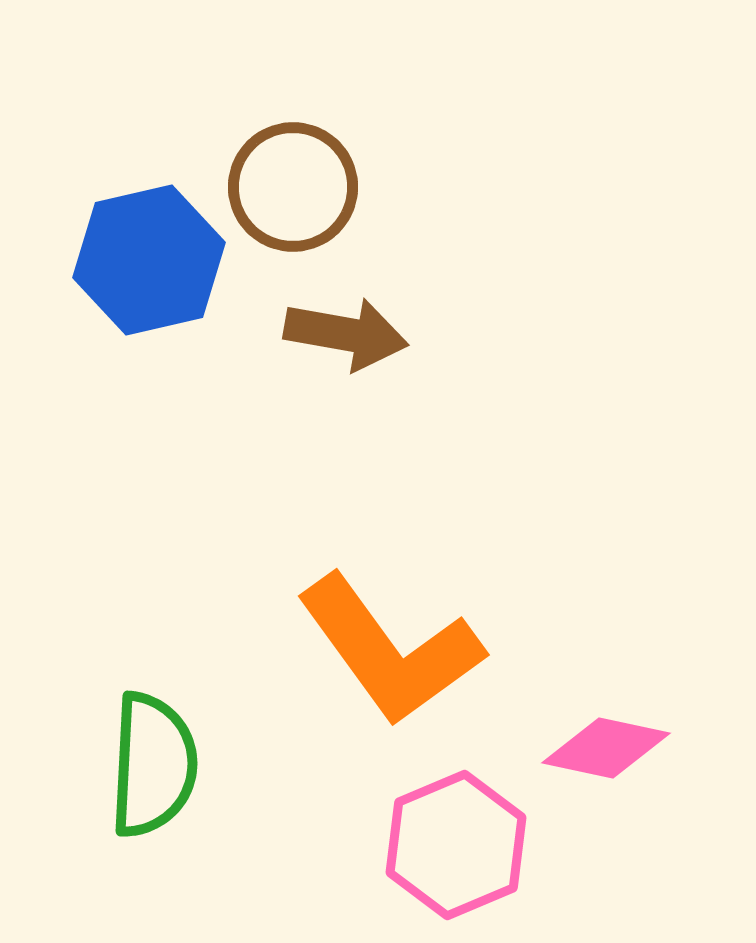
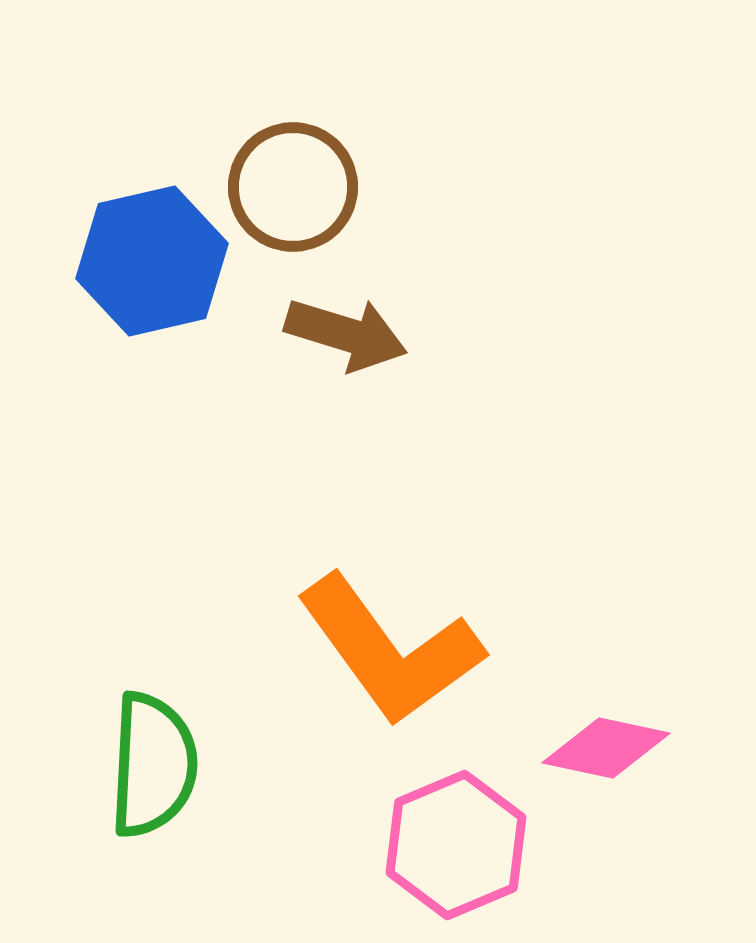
blue hexagon: moved 3 px right, 1 px down
brown arrow: rotated 7 degrees clockwise
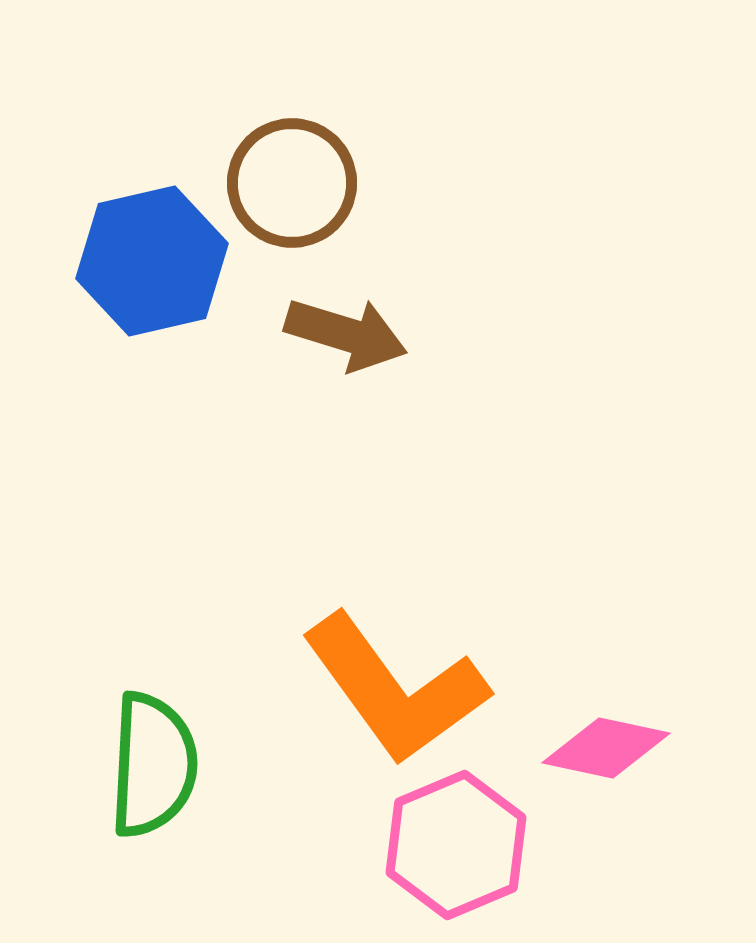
brown circle: moved 1 px left, 4 px up
orange L-shape: moved 5 px right, 39 px down
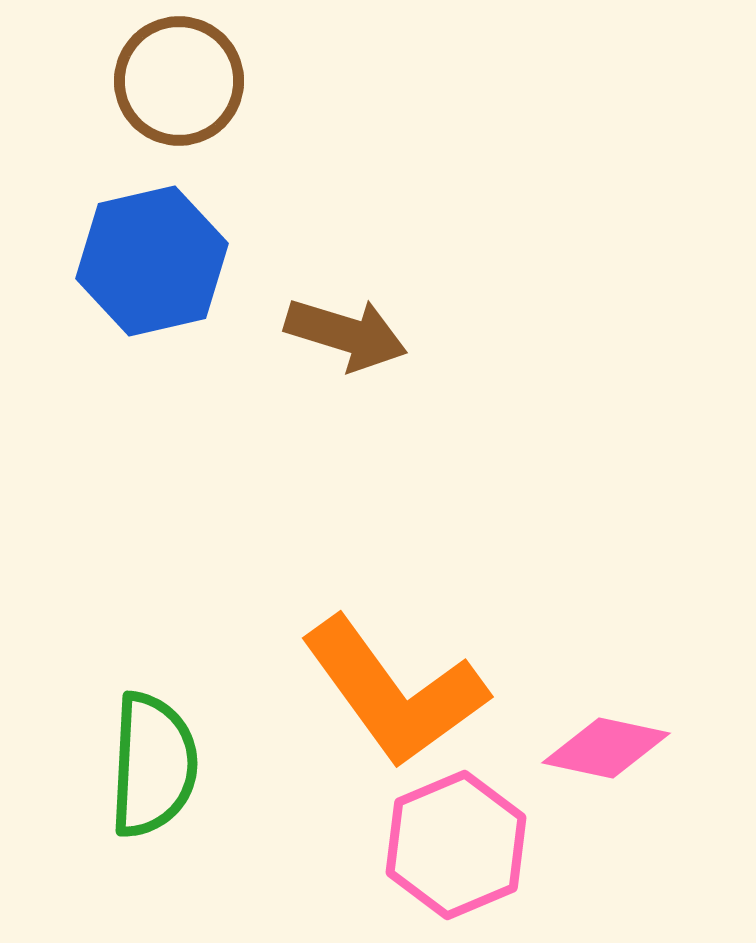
brown circle: moved 113 px left, 102 px up
orange L-shape: moved 1 px left, 3 px down
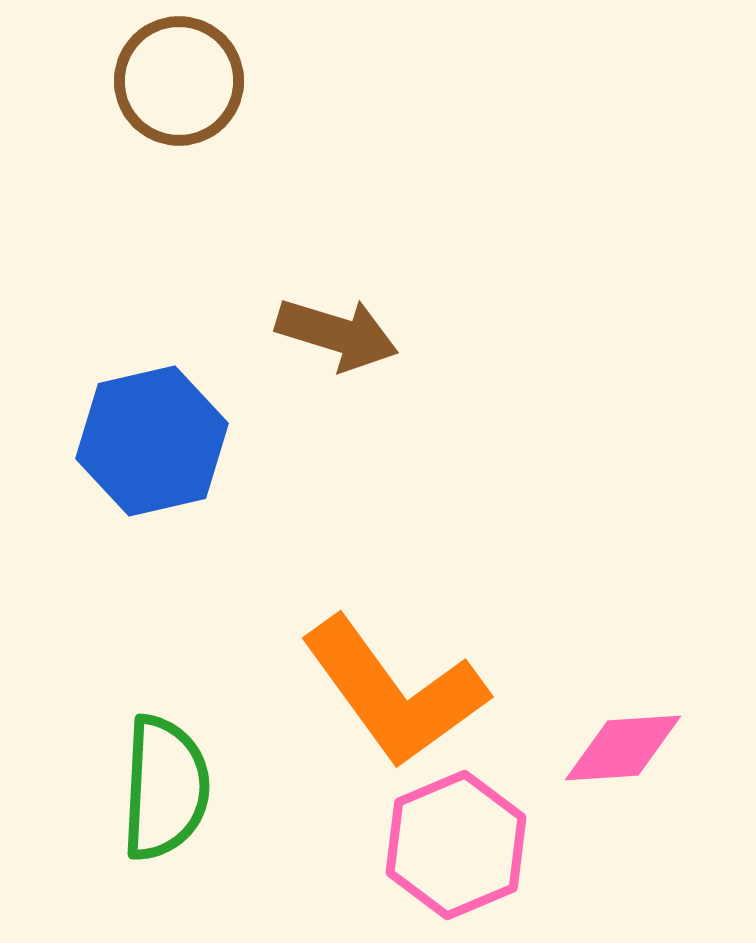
blue hexagon: moved 180 px down
brown arrow: moved 9 px left
pink diamond: moved 17 px right; rotated 16 degrees counterclockwise
green semicircle: moved 12 px right, 23 px down
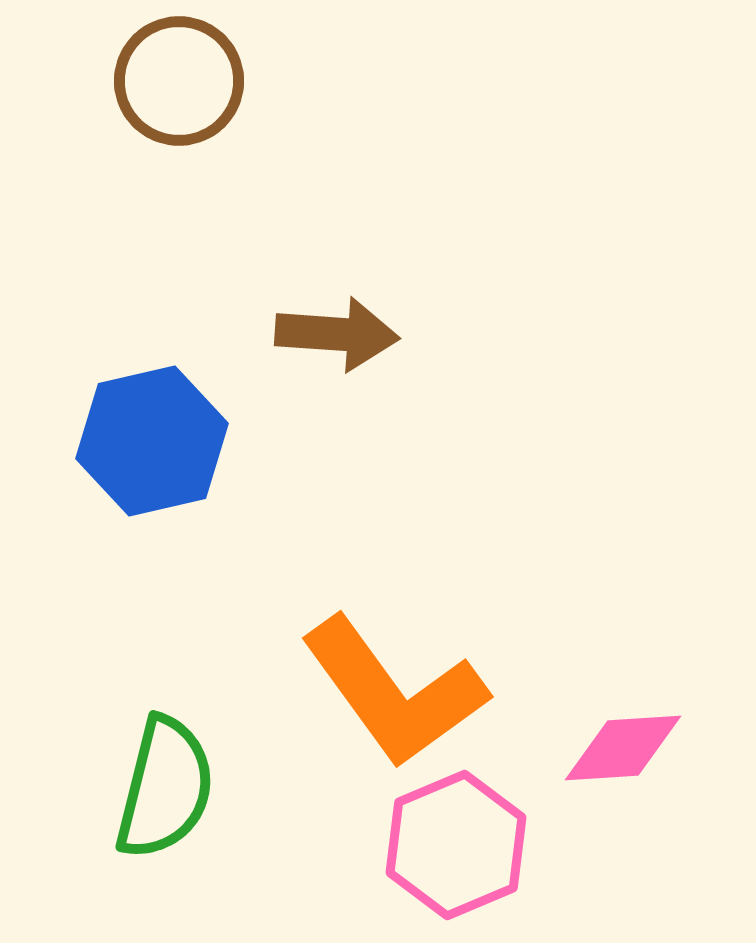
brown arrow: rotated 13 degrees counterclockwise
green semicircle: rotated 11 degrees clockwise
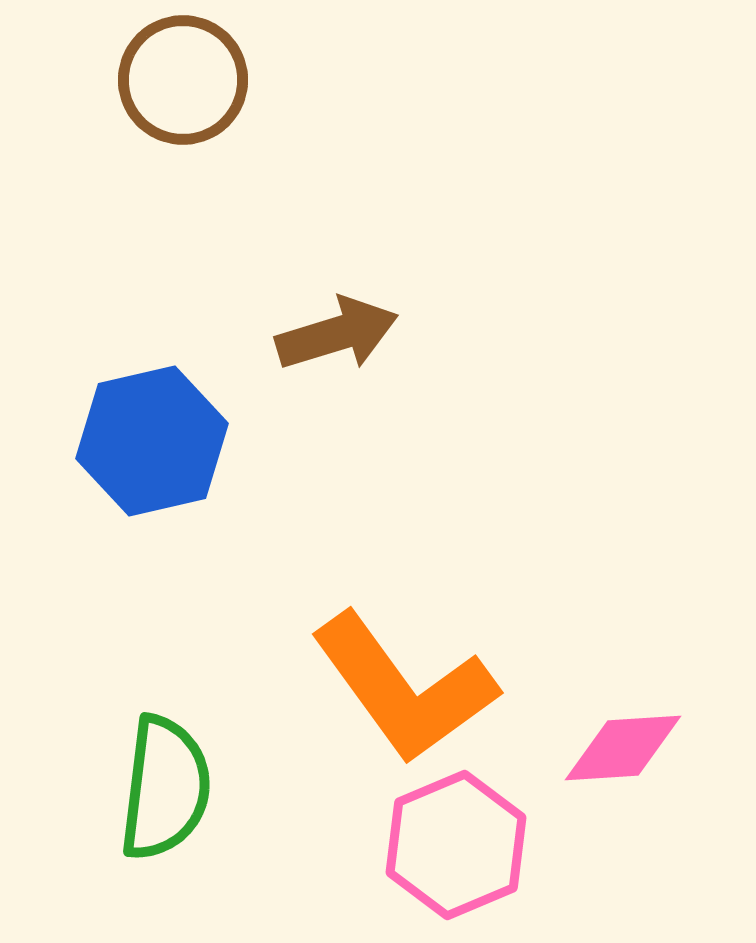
brown circle: moved 4 px right, 1 px up
brown arrow: rotated 21 degrees counterclockwise
orange L-shape: moved 10 px right, 4 px up
green semicircle: rotated 7 degrees counterclockwise
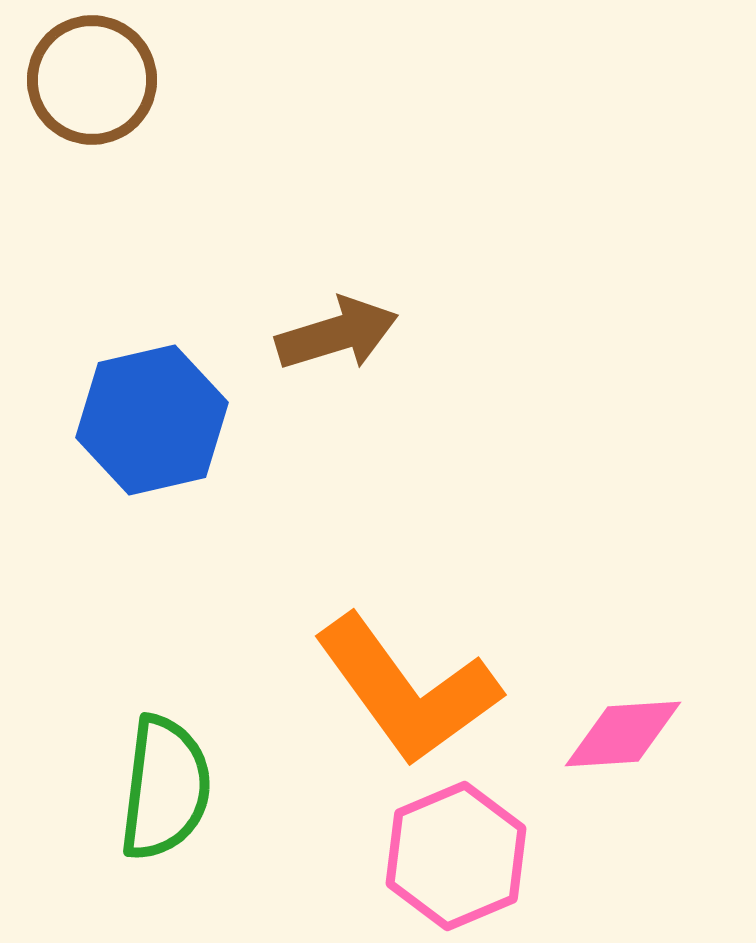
brown circle: moved 91 px left
blue hexagon: moved 21 px up
orange L-shape: moved 3 px right, 2 px down
pink diamond: moved 14 px up
pink hexagon: moved 11 px down
